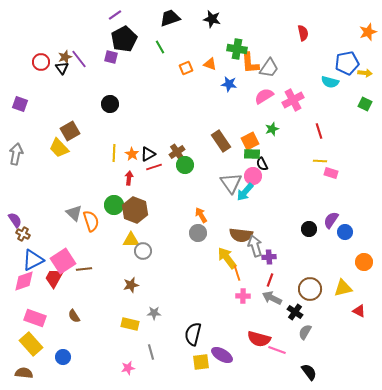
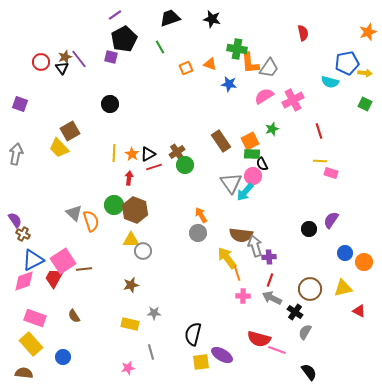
blue circle at (345, 232): moved 21 px down
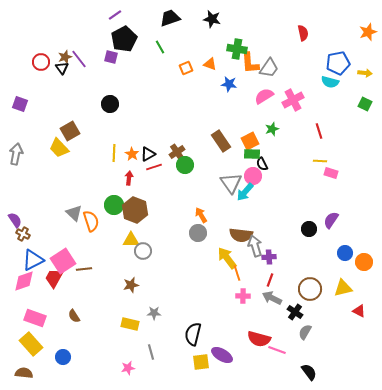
blue pentagon at (347, 63): moved 9 px left
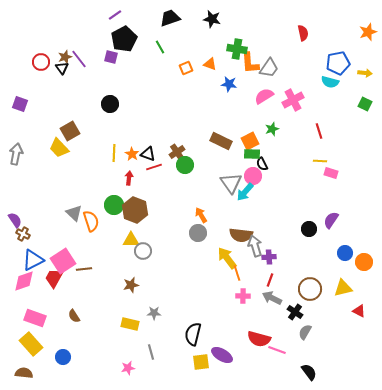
brown rectangle at (221, 141): rotated 30 degrees counterclockwise
black triangle at (148, 154): rotated 49 degrees clockwise
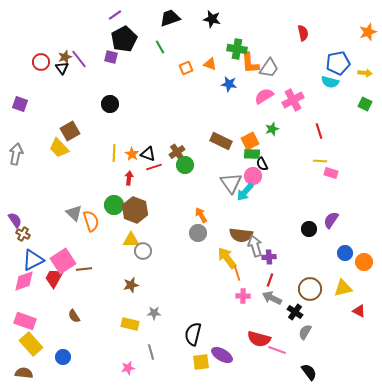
pink rectangle at (35, 318): moved 10 px left, 3 px down
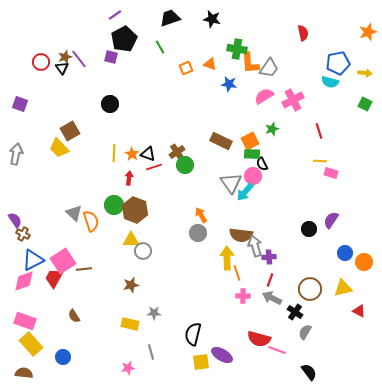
yellow arrow at (227, 258): rotated 35 degrees clockwise
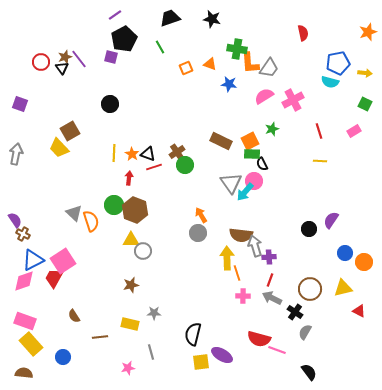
pink rectangle at (331, 173): moved 23 px right, 42 px up; rotated 48 degrees counterclockwise
pink circle at (253, 176): moved 1 px right, 5 px down
brown line at (84, 269): moved 16 px right, 68 px down
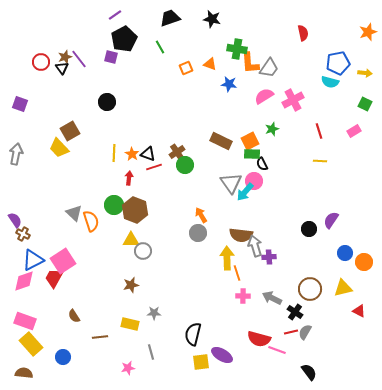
black circle at (110, 104): moved 3 px left, 2 px up
red line at (270, 280): moved 21 px right, 52 px down; rotated 56 degrees clockwise
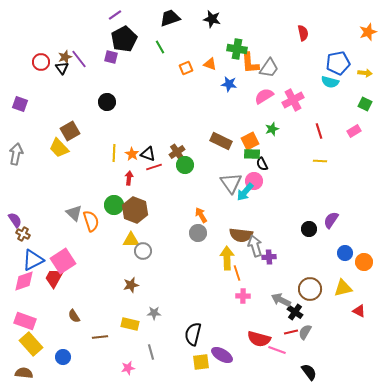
gray arrow at (272, 298): moved 9 px right, 2 px down
